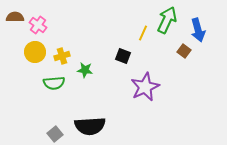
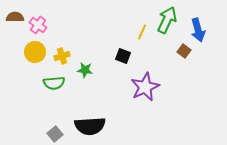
yellow line: moved 1 px left, 1 px up
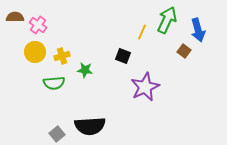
gray square: moved 2 px right
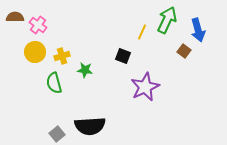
green semicircle: rotated 80 degrees clockwise
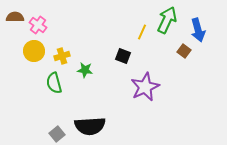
yellow circle: moved 1 px left, 1 px up
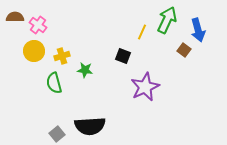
brown square: moved 1 px up
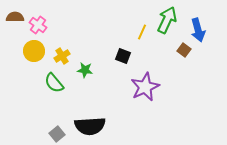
yellow cross: rotated 14 degrees counterclockwise
green semicircle: rotated 25 degrees counterclockwise
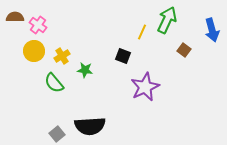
blue arrow: moved 14 px right
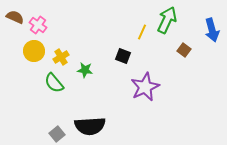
brown semicircle: rotated 24 degrees clockwise
yellow cross: moved 1 px left, 1 px down
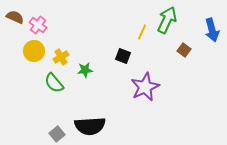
green star: rotated 14 degrees counterclockwise
